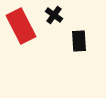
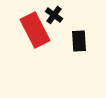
red rectangle: moved 14 px right, 4 px down
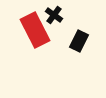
black rectangle: rotated 30 degrees clockwise
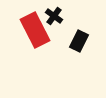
black cross: moved 1 px down
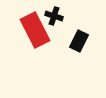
black cross: rotated 18 degrees counterclockwise
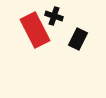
black rectangle: moved 1 px left, 2 px up
